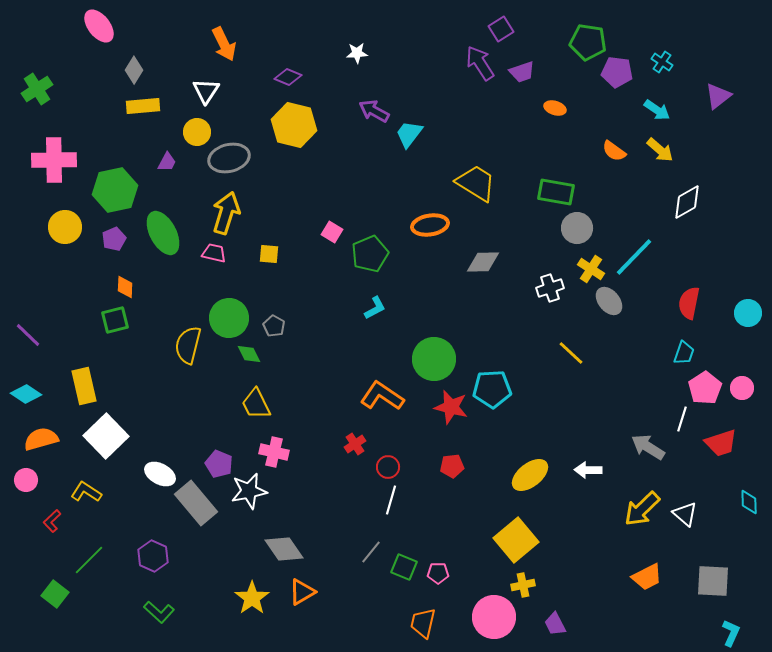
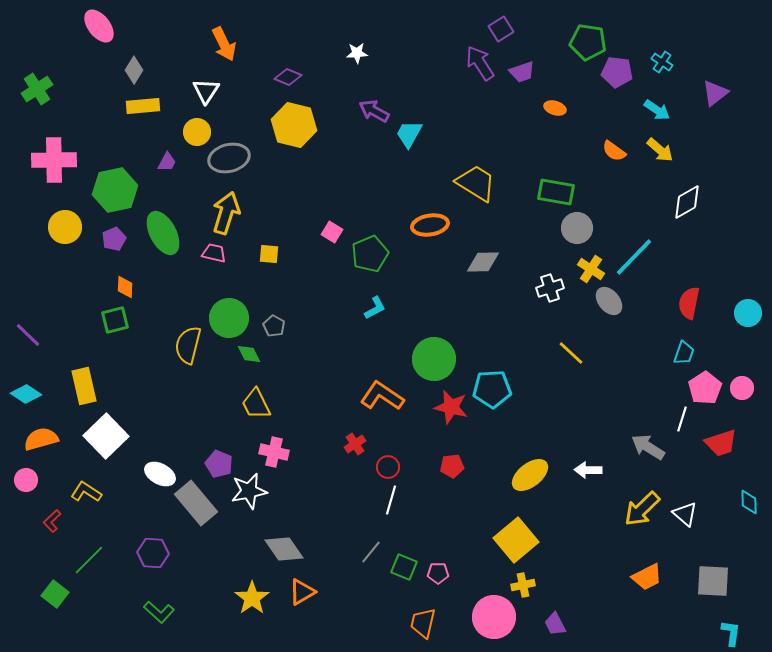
purple triangle at (718, 96): moved 3 px left, 3 px up
cyan trapezoid at (409, 134): rotated 8 degrees counterclockwise
purple hexagon at (153, 556): moved 3 px up; rotated 20 degrees counterclockwise
cyan L-shape at (731, 633): rotated 16 degrees counterclockwise
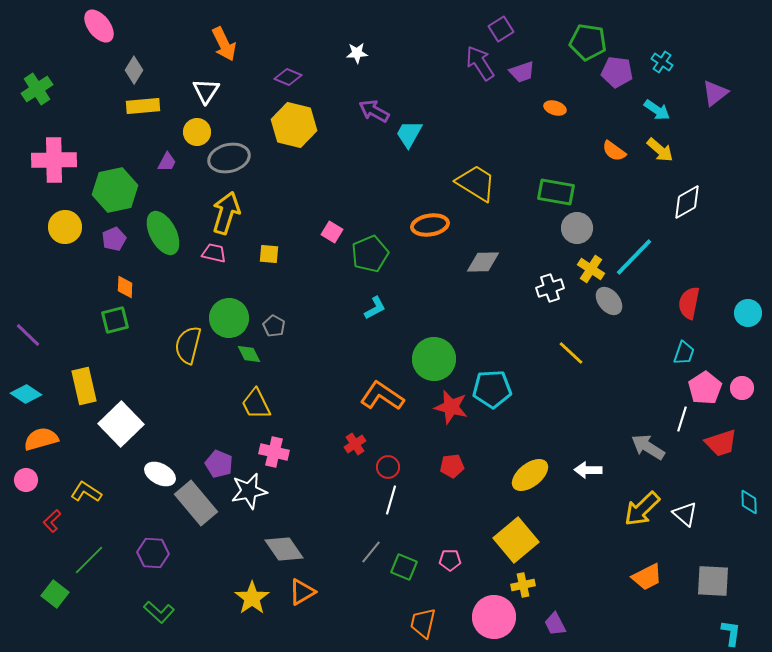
white square at (106, 436): moved 15 px right, 12 px up
pink pentagon at (438, 573): moved 12 px right, 13 px up
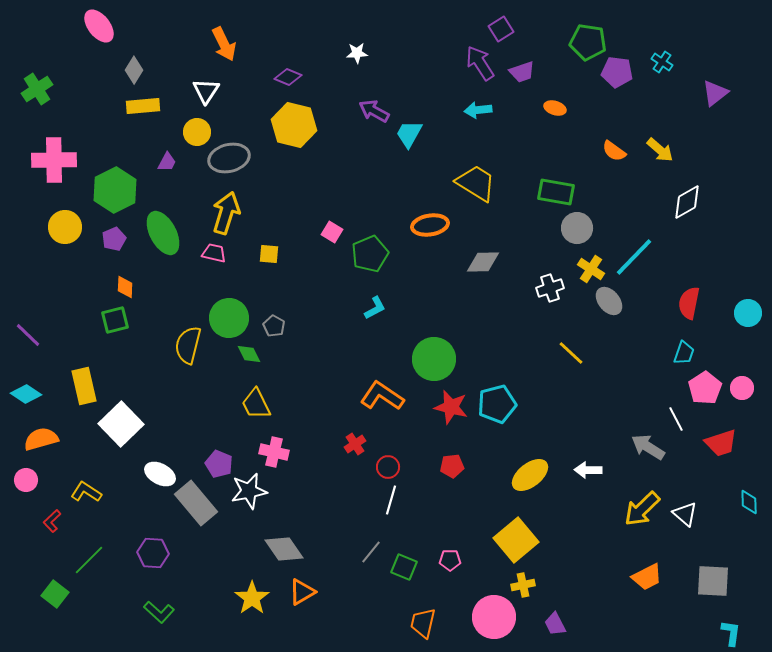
cyan arrow at (657, 110): moved 179 px left; rotated 140 degrees clockwise
green hexagon at (115, 190): rotated 15 degrees counterclockwise
cyan pentagon at (492, 389): moved 5 px right, 15 px down; rotated 12 degrees counterclockwise
white line at (682, 419): moved 6 px left; rotated 45 degrees counterclockwise
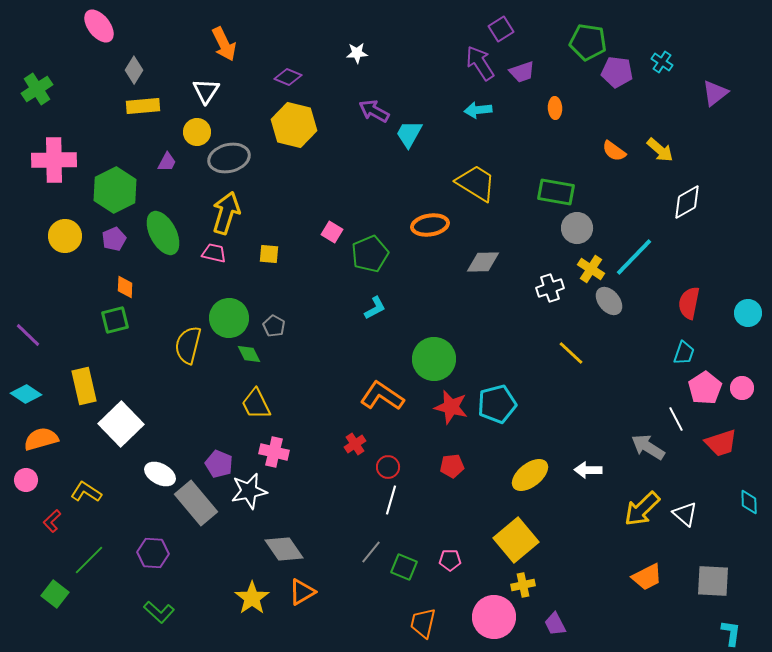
orange ellipse at (555, 108): rotated 70 degrees clockwise
yellow circle at (65, 227): moved 9 px down
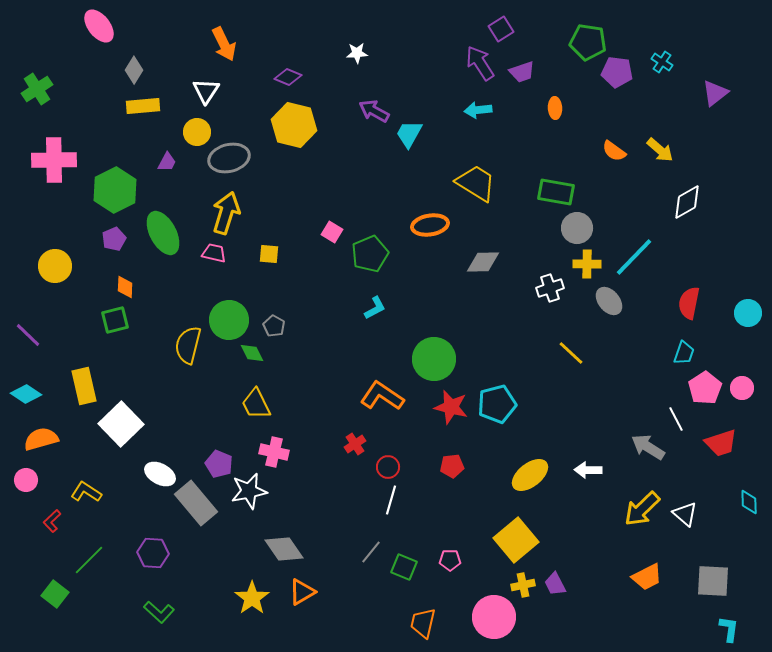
yellow circle at (65, 236): moved 10 px left, 30 px down
yellow cross at (591, 269): moved 4 px left, 5 px up; rotated 32 degrees counterclockwise
green circle at (229, 318): moved 2 px down
green diamond at (249, 354): moved 3 px right, 1 px up
purple trapezoid at (555, 624): moved 40 px up
cyan L-shape at (731, 633): moved 2 px left, 4 px up
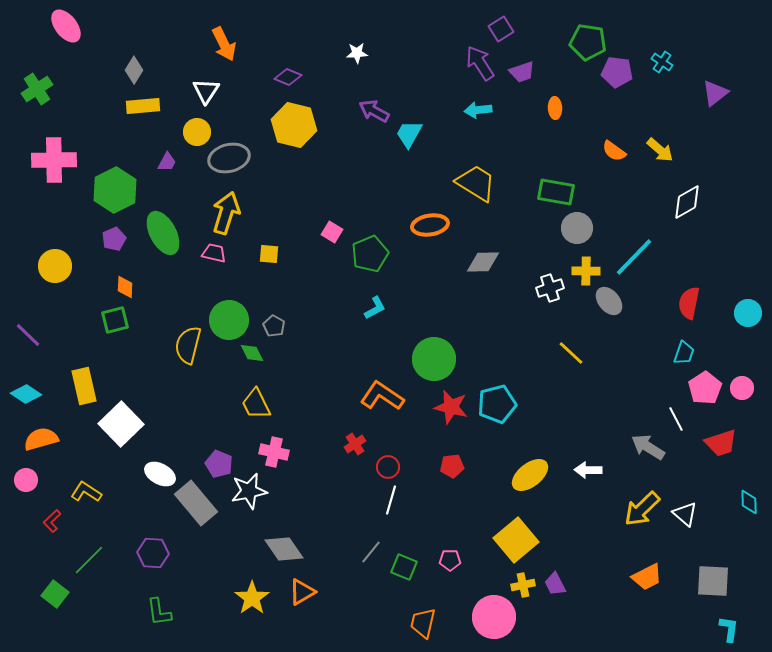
pink ellipse at (99, 26): moved 33 px left
yellow cross at (587, 264): moved 1 px left, 7 px down
green L-shape at (159, 612): rotated 40 degrees clockwise
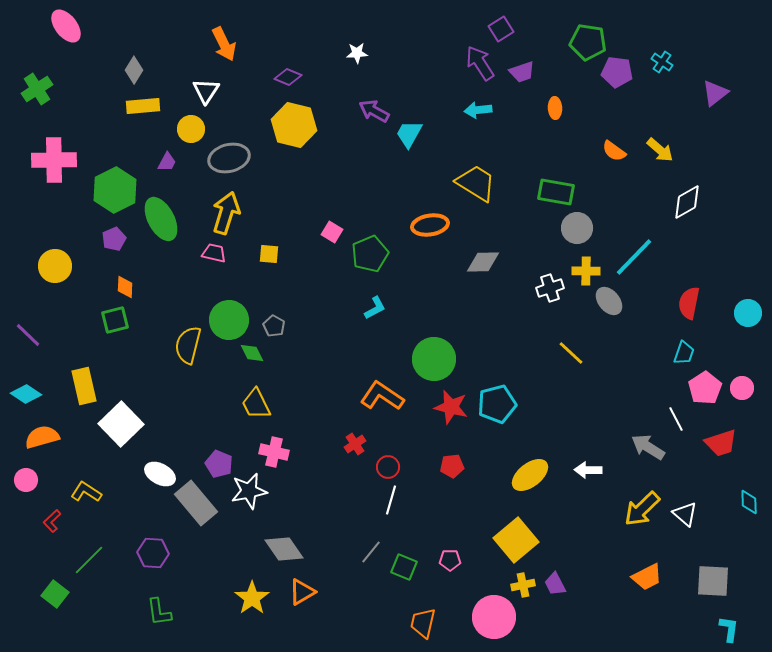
yellow circle at (197, 132): moved 6 px left, 3 px up
green ellipse at (163, 233): moved 2 px left, 14 px up
orange semicircle at (41, 439): moved 1 px right, 2 px up
